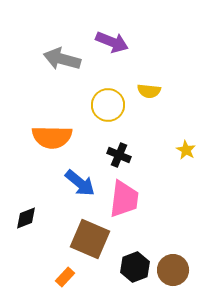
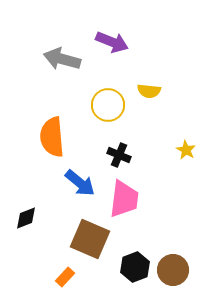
orange semicircle: rotated 84 degrees clockwise
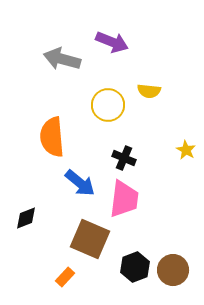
black cross: moved 5 px right, 3 px down
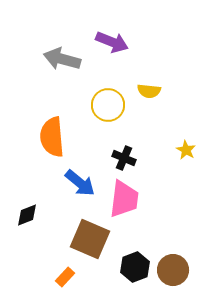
black diamond: moved 1 px right, 3 px up
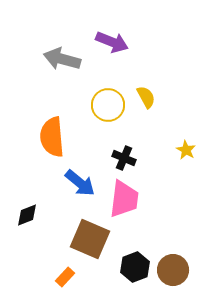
yellow semicircle: moved 3 px left, 6 px down; rotated 125 degrees counterclockwise
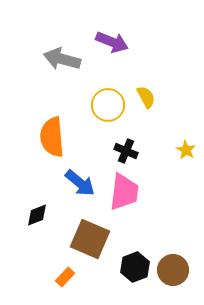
black cross: moved 2 px right, 7 px up
pink trapezoid: moved 7 px up
black diamond: moved 10 px right
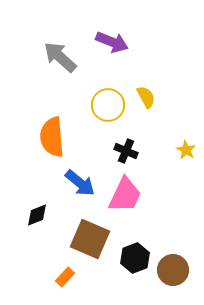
gray arrow: moved 2 px left, 2 px up; rotated 27 degrees clockwise
pink trapezoid: moved 1 px right, 3 px down; rotated 18 degrees clockwise
black hexagon: moved 9 px up
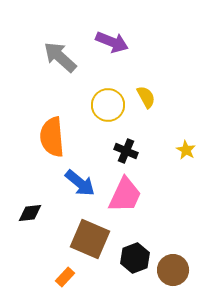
black diamond: moved 7 px left, 2 px up; rotated 15 degrees clockwise
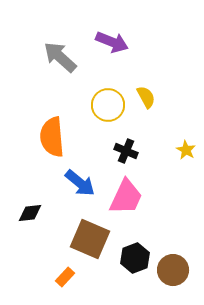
pink trapezoid: moved 1 px right, 2 px down
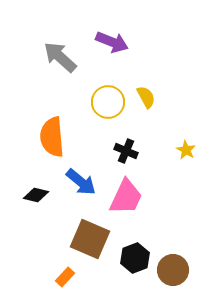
yellow circle: moved 3 px up
blue arrow: moved 1 px right, 1 px up
black diamond: moved 6 px right, 18 px up; rotated 20 degrees clockwise
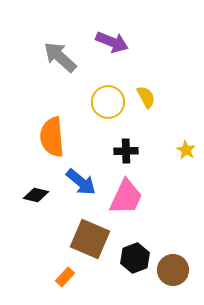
black cross: rotated 25 degrees counterclockwise
